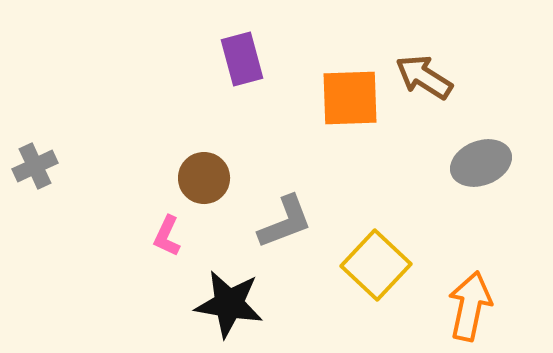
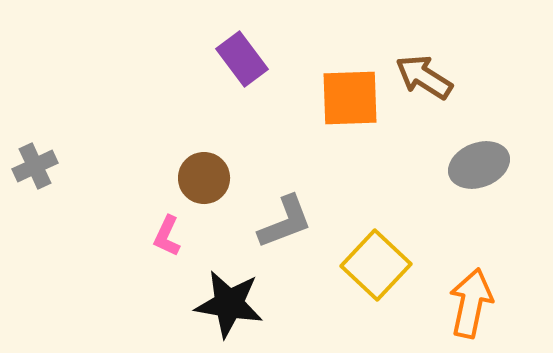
purple rectangle: rotated 22 degrees counterclockwise
gray ellipse: moved 2 px left, 2 px down
orange arrow: moved 1 px right, 3 px up
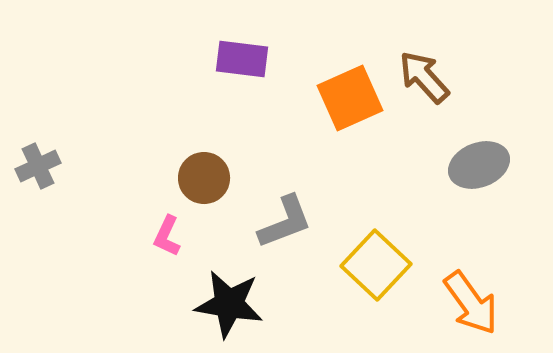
purple rectangle: rotated 46 degrees counterclockwise
brown arrow: rotated 16 degrees clockwise
orange square: rotated 22 degrees counterclockwise
gray cross: moved 3 px right
orange arrow: rotated 132 degrees clockwise
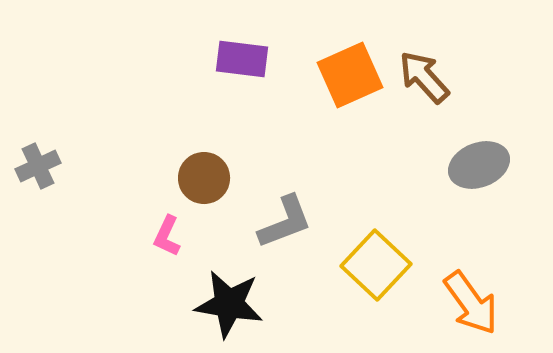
orange square: moved 23 px up
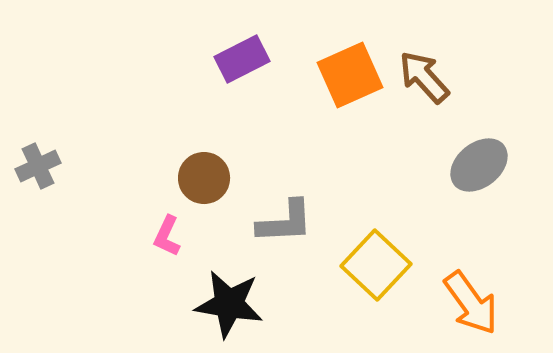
purple rectangle: rotated 34 degrees counterclockwise
gray ellipse: rotated 18 degrees counterclockwise
gray L-shape: rotated 18 degrees clockwise
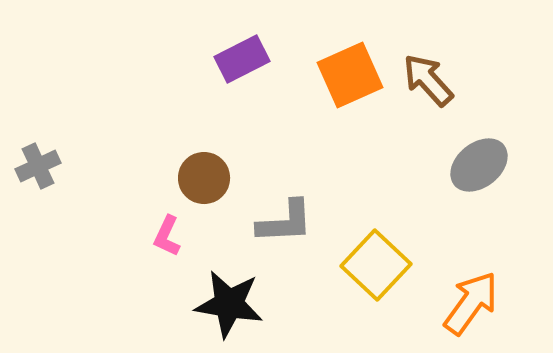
brown arrow: moved 4 px right, 3 px down
orange arrow: rotated 108 degrees counterclockwise
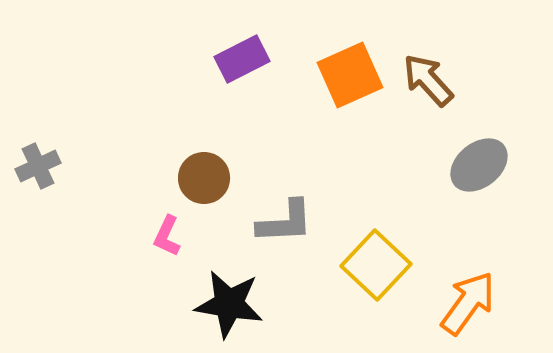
orange arrow: moved 3 px left
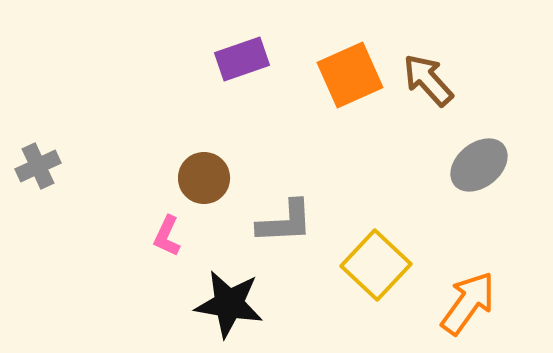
purple rectangle: rotated 8 degrees clockwise
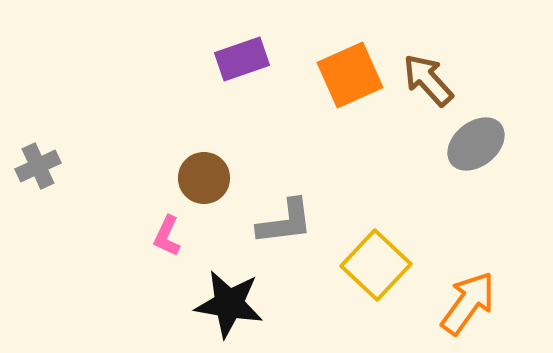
gray ellipse: moved 3 px left, 21 px up
gray L-shape: rotated 4 degrees counterclockwise
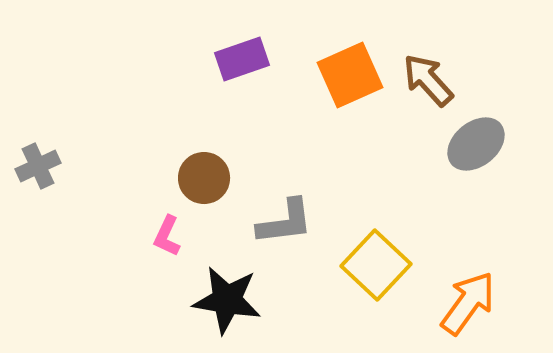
black star: moved 2 px left, 4 px up
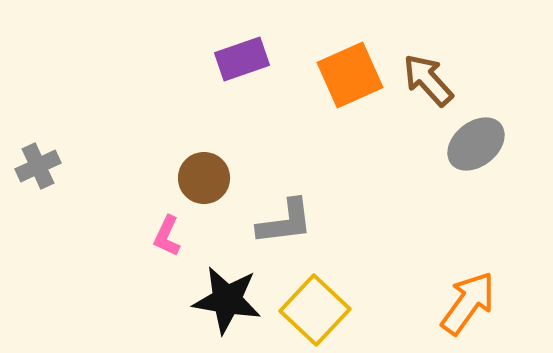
yellow square: moved 61 px left, 45 px down
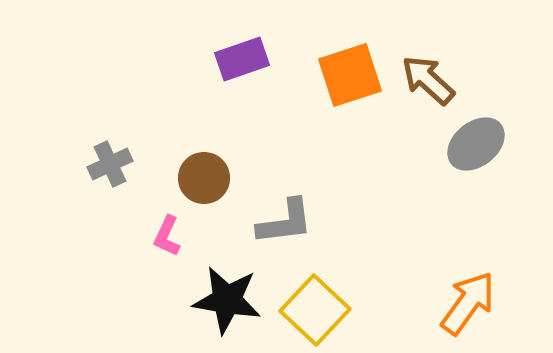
orange square: rotated 6 degrees clockwise
brown arrow: rotated 6 degrees counterclockwise
gray cross: moved 72 px right, 2 px up
